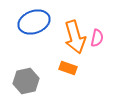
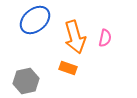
blue ellipse: moved 1 px right, 2 px up; rotated 20 degrees counterclockwise
pink semicircle: moved 8 px right
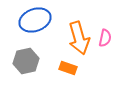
blue ellipse: rotated 20 degrees clockwise
orange arrow: moved 4 px right, 1 px down
gray hexagon: moved 20 px up
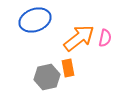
orange arrow: rotated 112 degrees counterclockwise
gray hexagon: moved 21 px right, 16 px down
orange rectangle: rotated 60 degrees clockwise
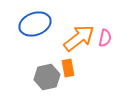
blue ellipse: moved 4 px down
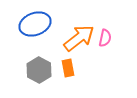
gray hexagon: moved 8 px left, 7 px up; rotated 20 degrees counterclockwise
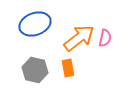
gray hexagon: moved 4 px left; rotated 15 degrees counterclockwise
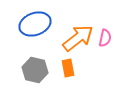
orange arrow: moved 1 px left
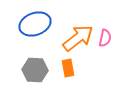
gray hexagon: rotated 10 degrees counterclockwise
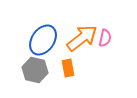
blue ellipse: moved 8 px right, 16 px down; rotated 36 degrees counterclockwise
orange arrow: moved 4 px right
gray hexagon: rotated 10 degrees clockwise
